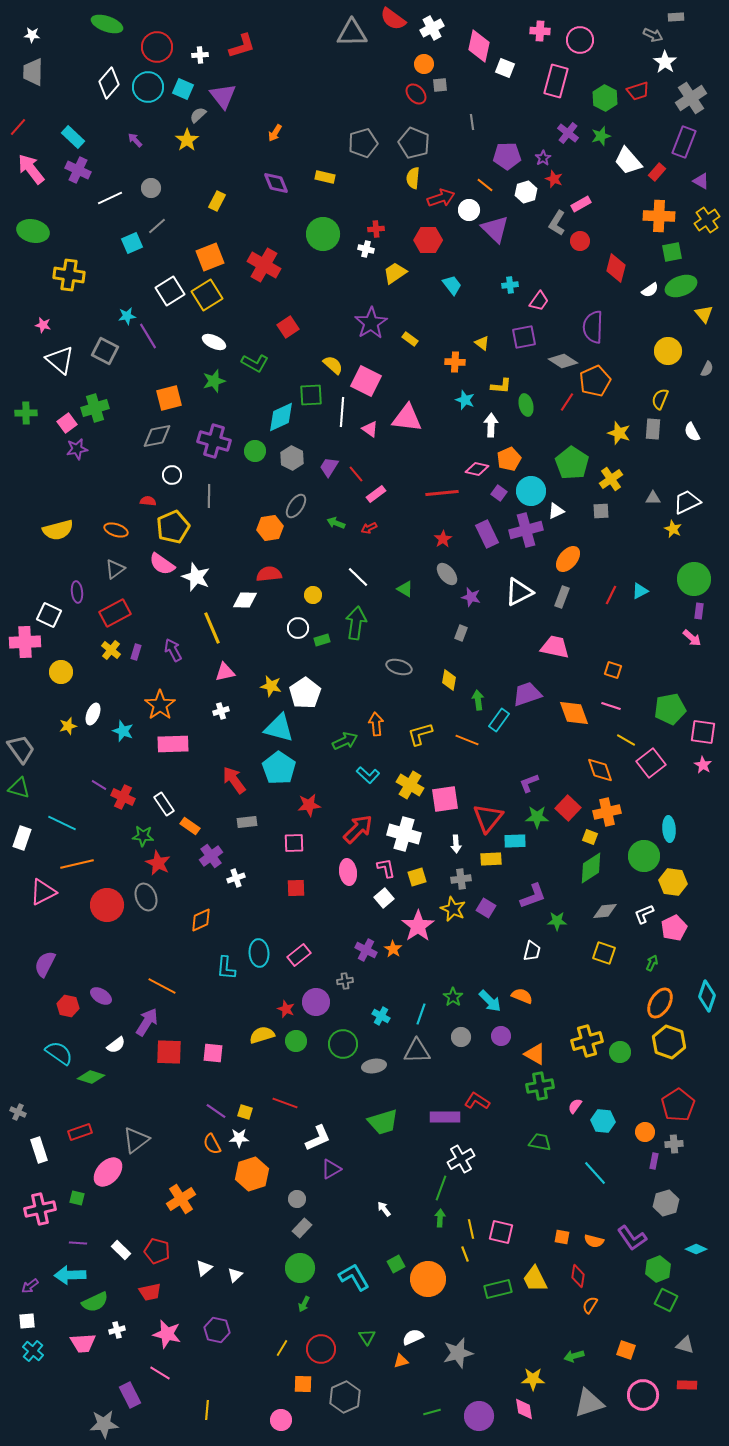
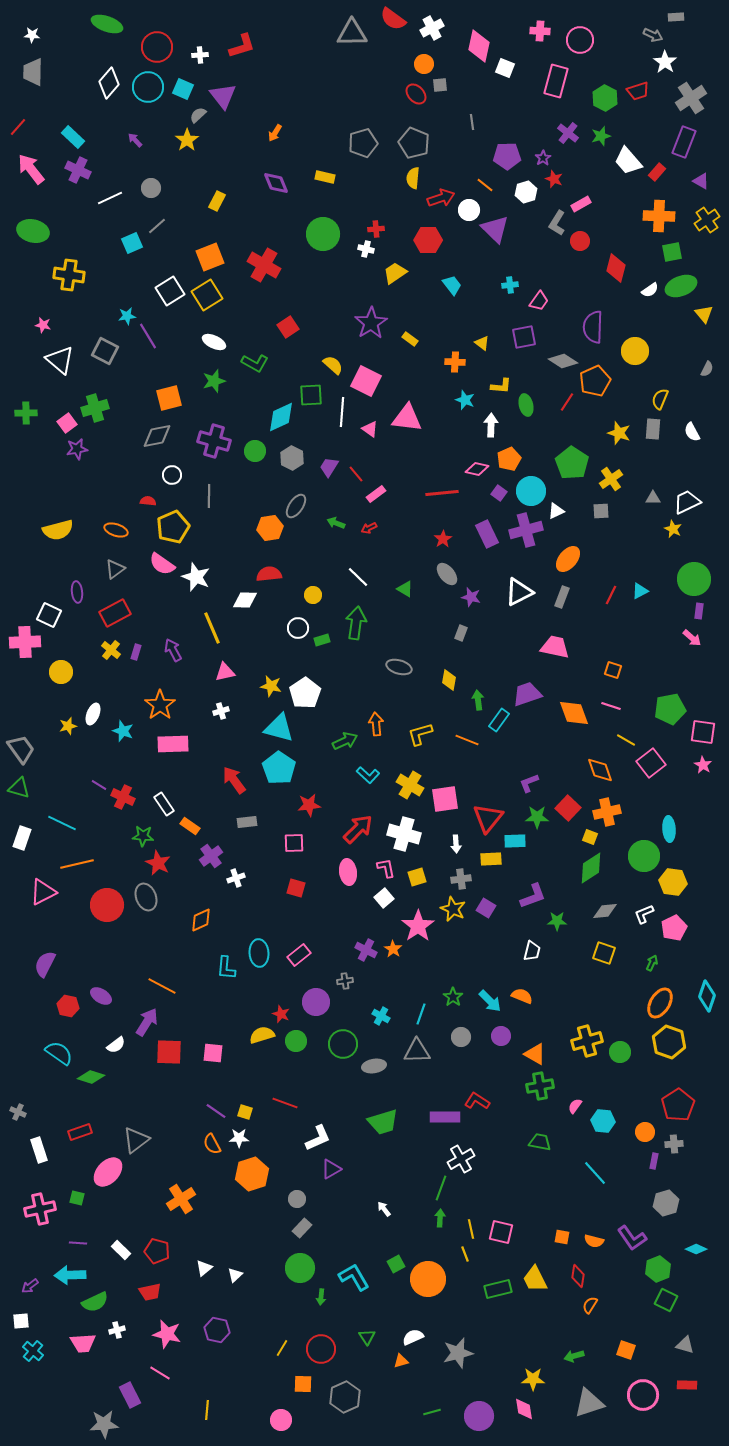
yellow circle at (668, 351): moved 33 px left
red square at (296, 888): rotated 18 degrees clockwise
red star at (286, 1009): moved 5 px left, 5 px down
green arrow at (304, 1304): moved 17 px right, 7 px up; rotated 21 degrees counterclockwise
white square at (27, 1321): moved 6 px left
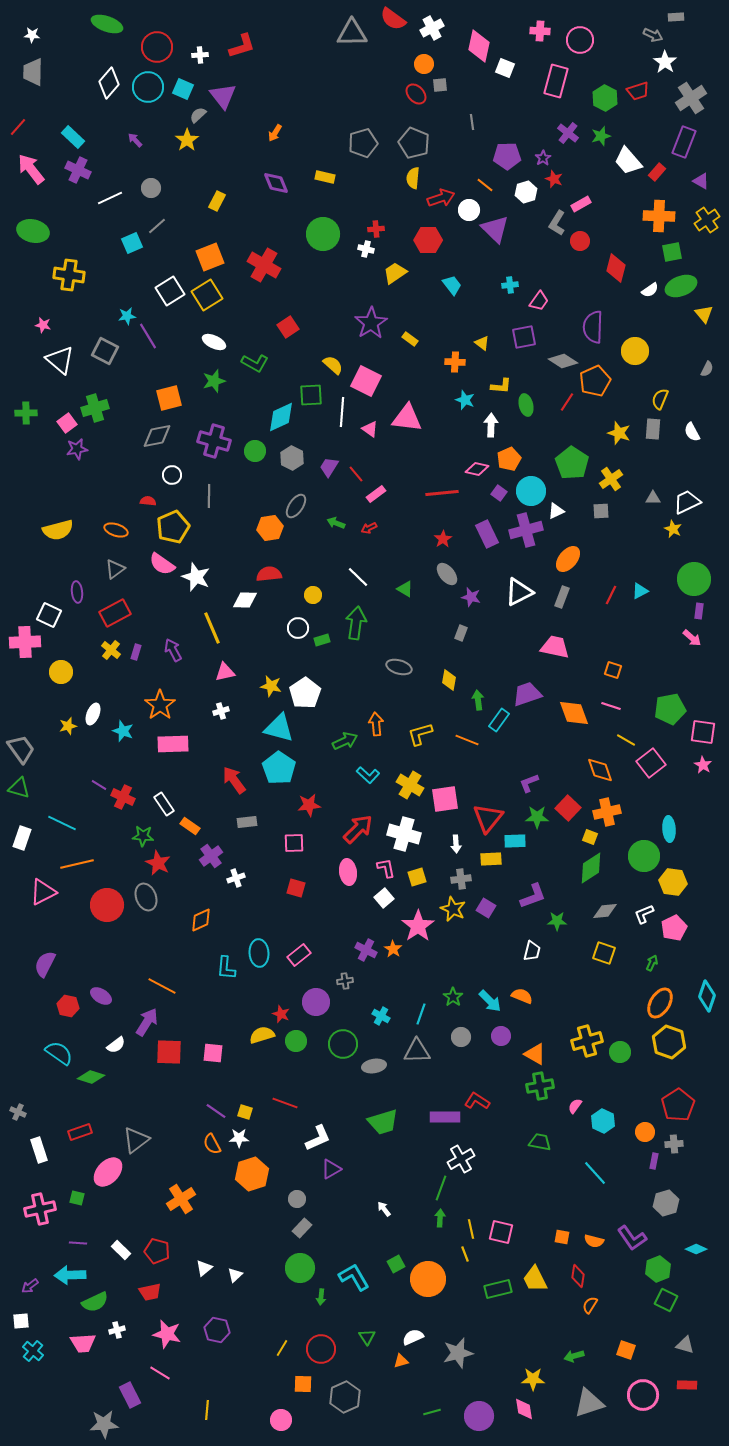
cyan hexagon at (603, 1121): rotated 20 degrees clockwise
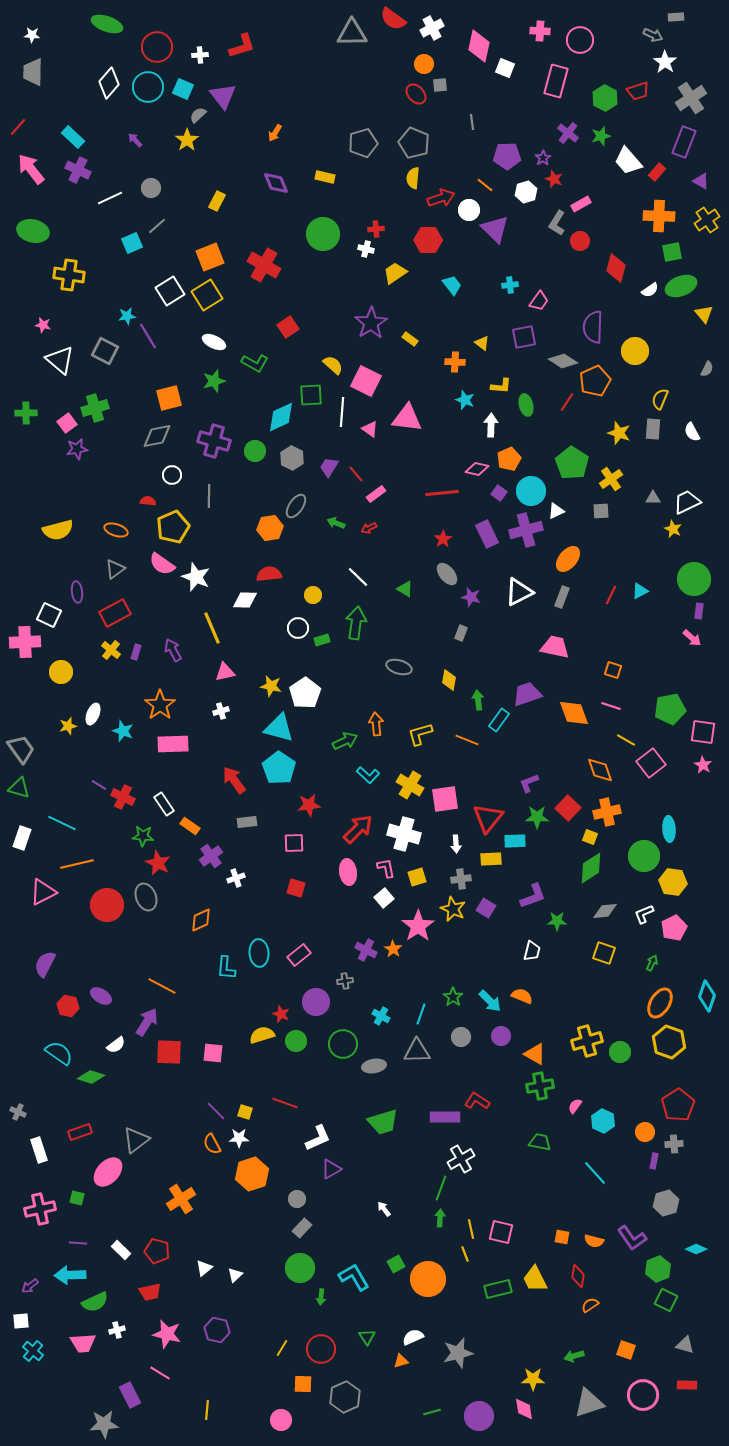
purple line at (216, 1111): rotated 10 degrees clockwise
orange semicircle at (590, 1305): rotated 24 degrees clockwise
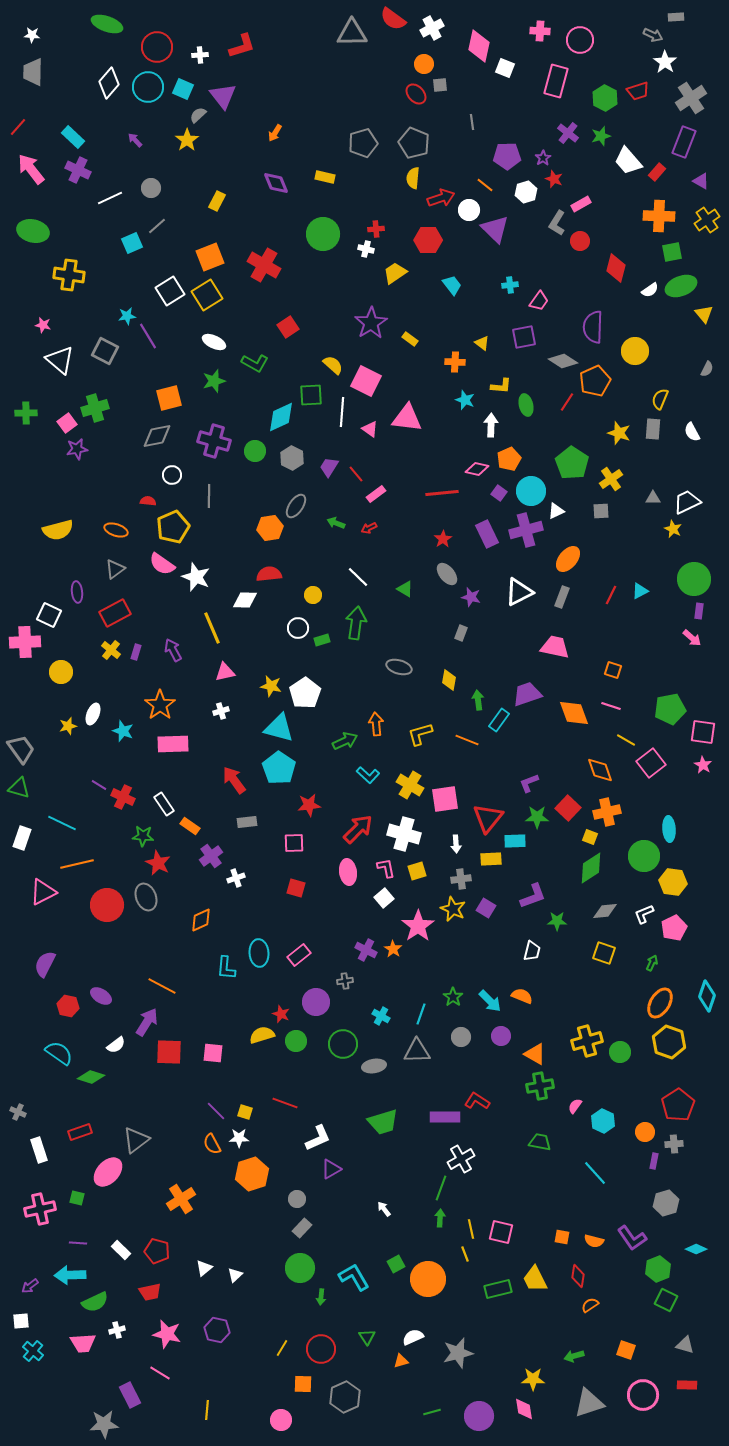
yellow square at (417, 877): moved 6 px up
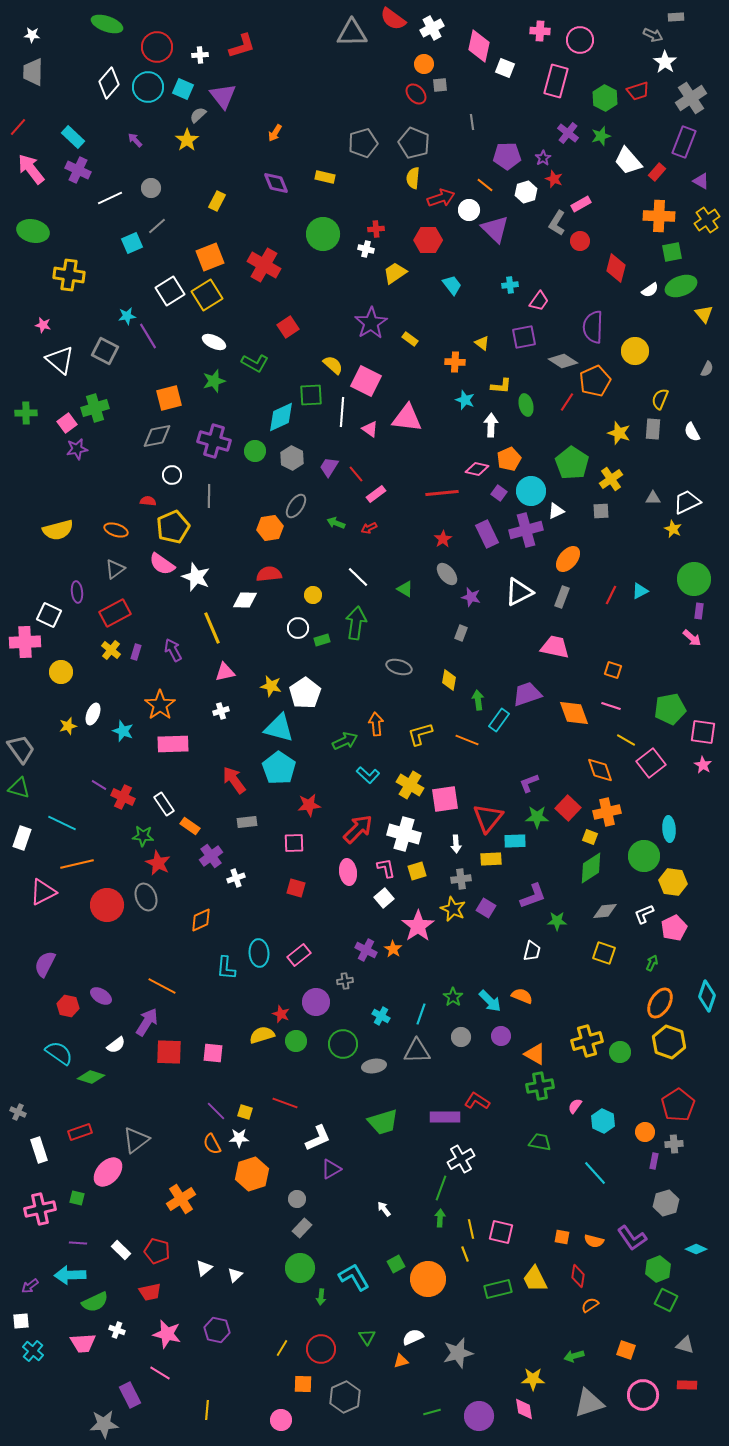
white cross at (117, 1330): rotated 35 degrees clockwise
